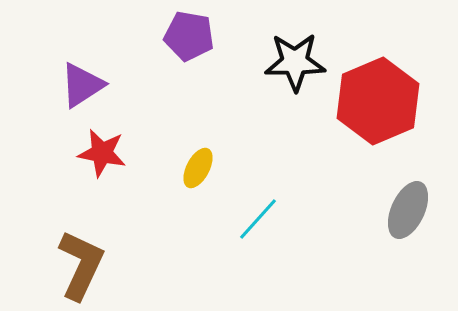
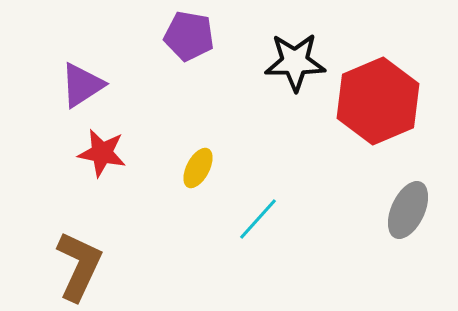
brown L-shape: moved 2 px left, 1 px down
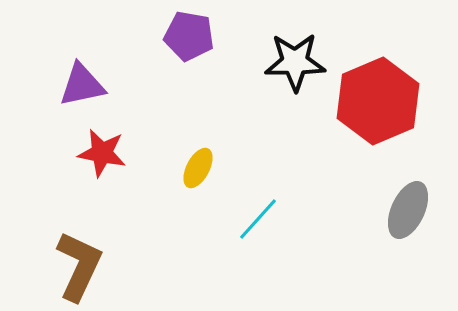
purple triangle: rotated 21 degrees clockwise
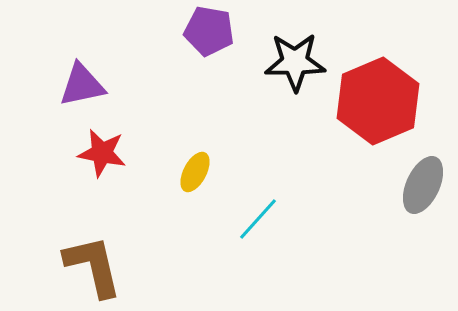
purple pentagon: moved 20 px right, 5 px up
yellow ellipse: moved 3 px left, 4 px down
gray ellipse: moved 15 px right, 25 px up
brown L-shape: moved 14 px right; rotated 38 degrees counterclockwise
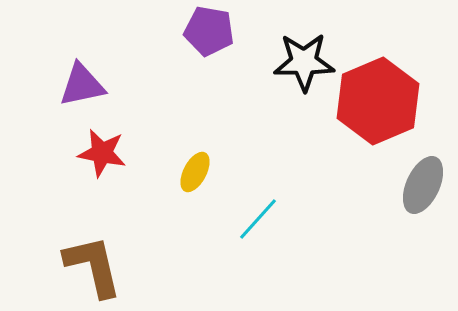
black star: moved 9 px right
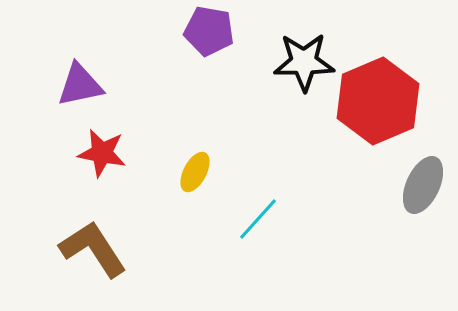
purple triangle: moved 2 px left
brown L-shape: moved 17 px up; rotated 20 degrees counterclockwise
